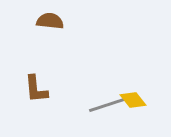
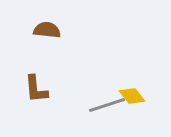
brown semicircle: moved 3 px left, 9 px down
yellow diamond: moved 1 px left, 4 px up
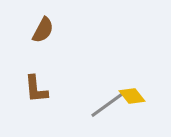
brown semicircle: moved 4 px left; rotated 112 degrees clockwise
gray line: rotated 18 degrees counterclockwise
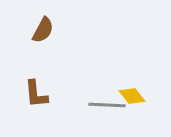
brown L-shape: moved 5 px down
gray line: rotated 39 degrees clockwise
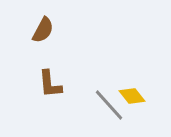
brown L-shape: moved 14 px right, 10 px up
gray line: moved 2 px right; rotated 45 degrees clockwise
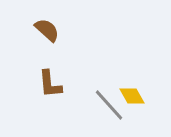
brown semicircle: moved 4 px right; rotated 76 degrees counterclockwise
yellow diamond: rotated 8 degrees clockwise
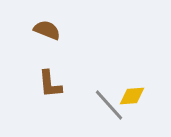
brown semicircle: rotated 20 degrees counterclockwise
yellow diamond: rotated 64 degrees counterclockwise
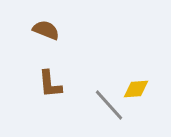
brown semicircle: moved 1 px left
yellow diamond: moved 4 px right, 7 px up
